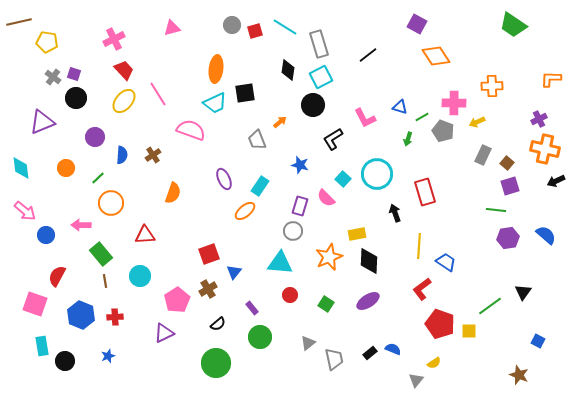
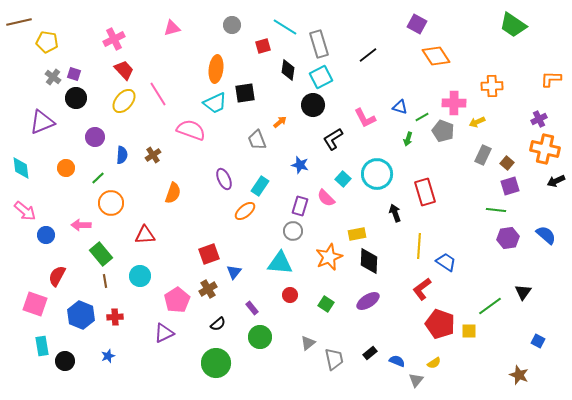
red square at (255, 31): moved 8 px right, 15 px down
blue semicircle at (393, 349): moved 4 px right, 12 px down
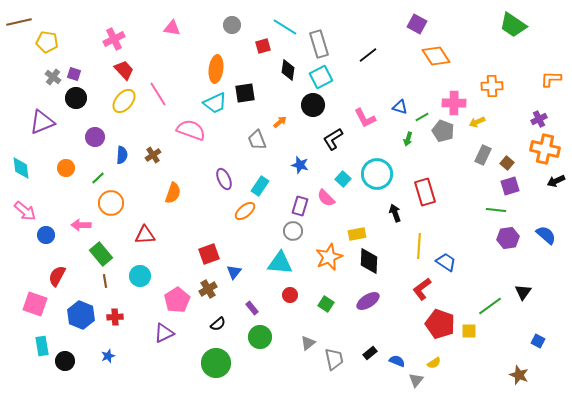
pink triangle at (172, 28): rotated 24 degrees clockwise
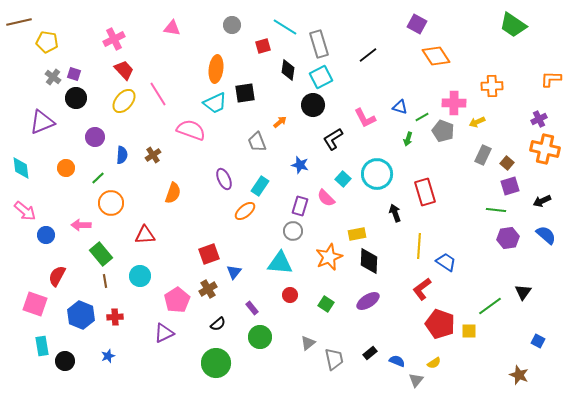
gray trapezoid at (257, 140): moved 2 px down
black arrow at (556, 181): moved 14 px left, 20 px down
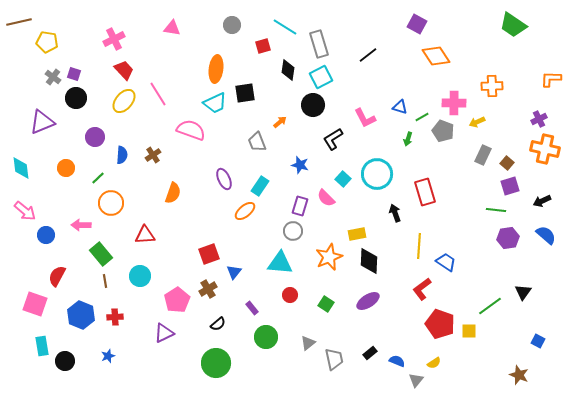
green circle at (260, 337): moved 6 px right
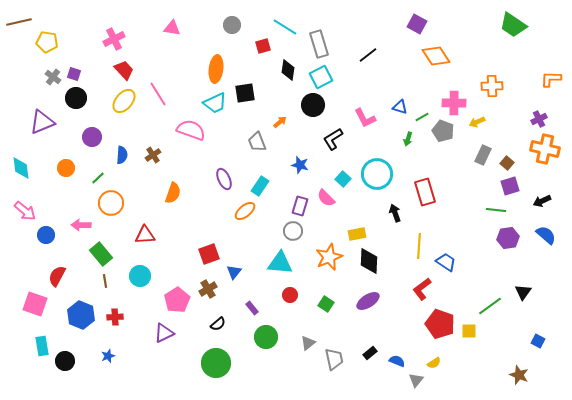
purple circle at (95, 137): moved 3 px left
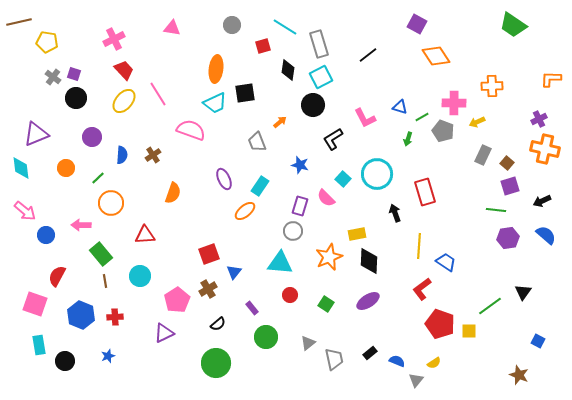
purple triangle at (42, 122): moved 6 px left, 12 px down
cyan rectangle at (42, 346): moved 3 px left, 1 px up
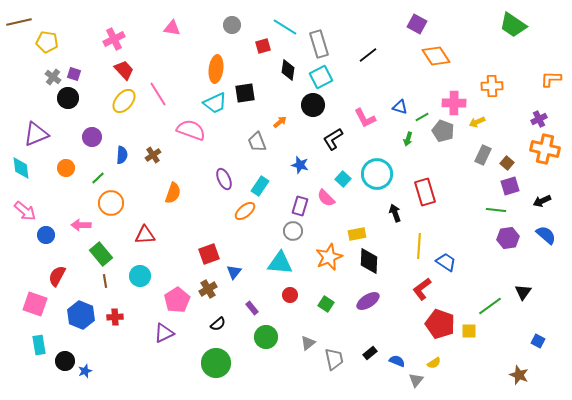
black circle at (76, 98): moved 8 px left
blue star at (108, 356): moved 23 px left, 15 px down
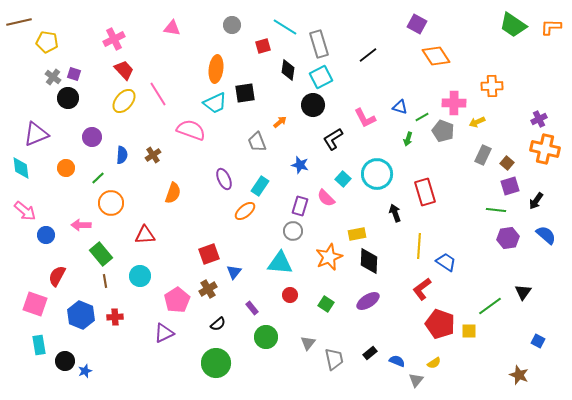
orange L-shape at (551, 79): moved 52 px up
black arrow at (542, 201): moved 6 px left; rotated 30 degrees counterclockwise
gray triangle at (308, 343): rotated 14 degrees counterclockwise
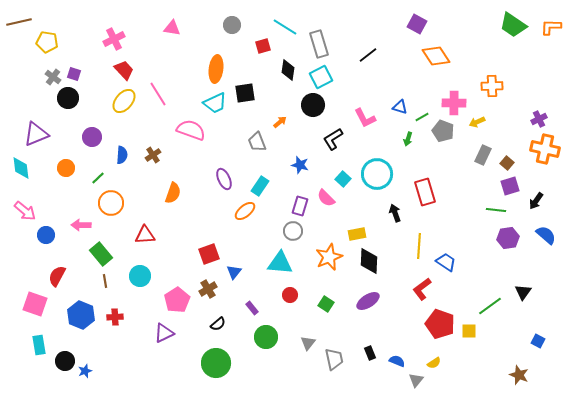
black rectangle at (370, 353): rotated 72 degrees counterclockwise
